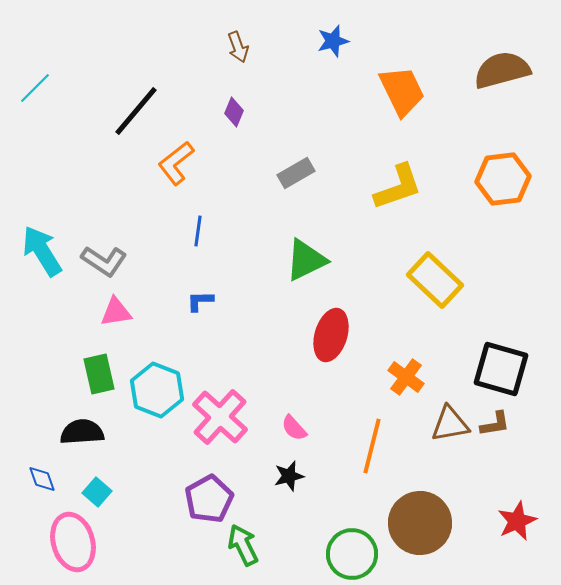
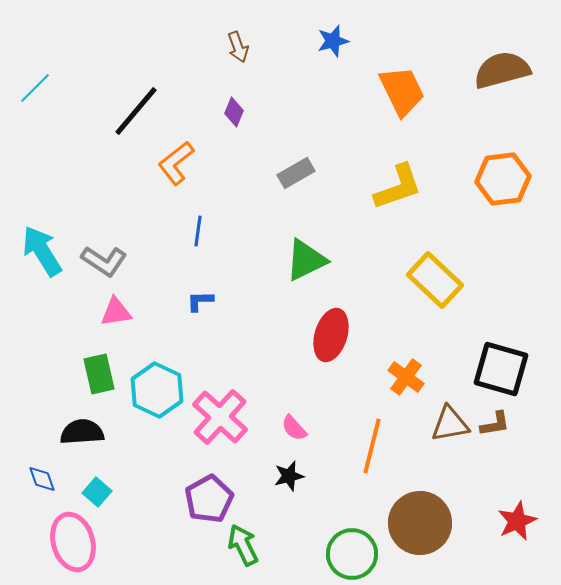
cyan hexagon: rotated 4 degrees clockwise
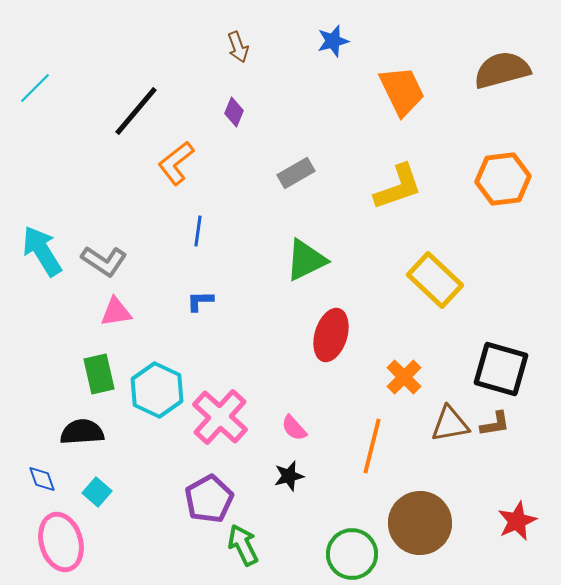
orange cross: moved 2 px left; rotated 9 degrees clockwise
pink ellipse: moved 12 px left
